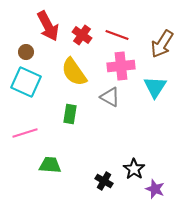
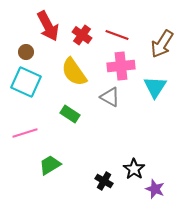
green rectangle: rotated 66 degrees counterclockwise
green trapezoid: rotated 35 degrees counterclockwise
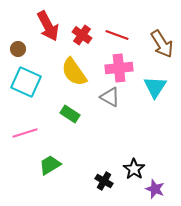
brown arrow: rotated 64 degrees counterclockwise
brown circle: moved 8 px left, 3 px up
pink cross: moved 2 px left, 2 px down
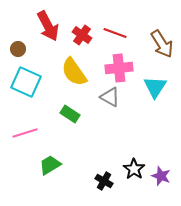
red line: moved 2 px left, 2 px up
purple star: moved 6 px right, 13 px up
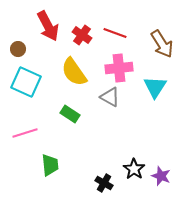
green trapezoid: rotated 115 degrees clockwise
black cross: moved 2 px down
